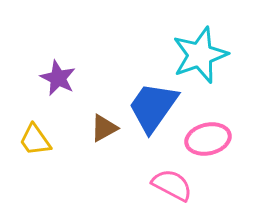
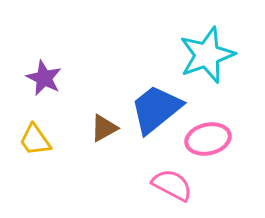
cyan star: moved 7 px right
purple star: moved 14 px left
blue trapezoid: moved 3 px right, 2 px down; rotated 16 degrees clockwise
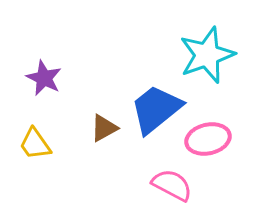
yellow trapezoid: moved 4 px down
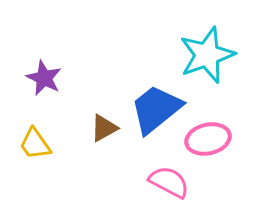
pink semicircle: moved 3 px left, 3 px up
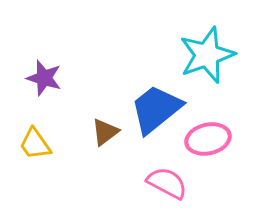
purple star: rotated 9 degrees counterclockwise
brown triangle: moved 1 px right, 4 px down; rotated 8 degrees counterclockwise
pink semicircle: moved 2 px left, 1 px down
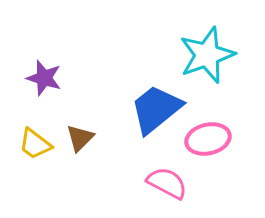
brown triangle: moved 25 px left, 6 px down; rotated 8 degrees counterclockwise
yellow trapezoid: rotated 18 degrees counterclockwise
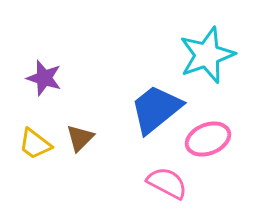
pink ellipse: rotated 9 degrees counterclockwise
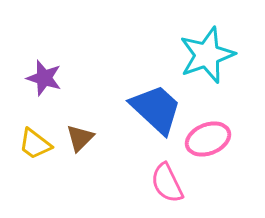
blue trapezoid: rotated 82 degrees clockwise
pink semicircle: rotated 144 degrees counterclockwise
